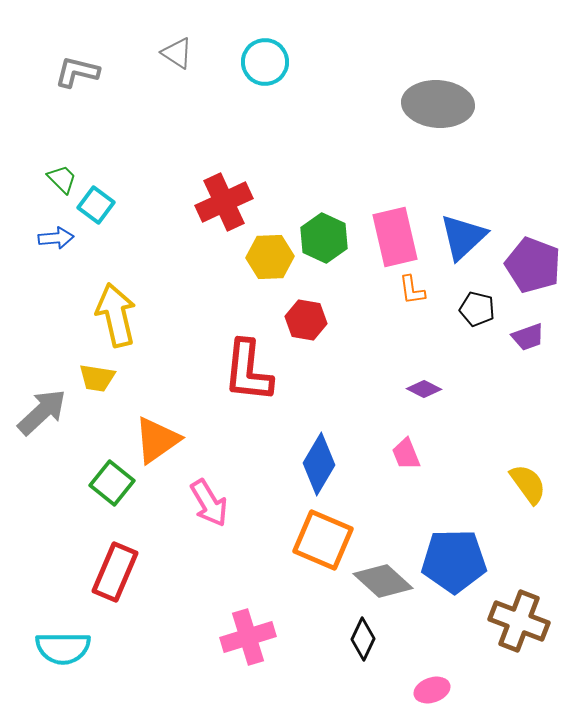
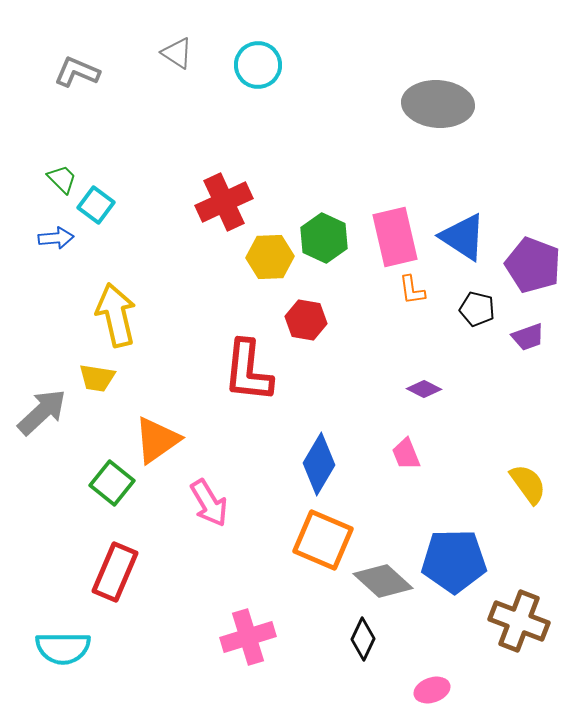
cyan circle: moved 7 px left, 3 px down
gray L-shape: rotated 9 degrees clockwise
blue triangle: rotated 44 degrees counterclockwise
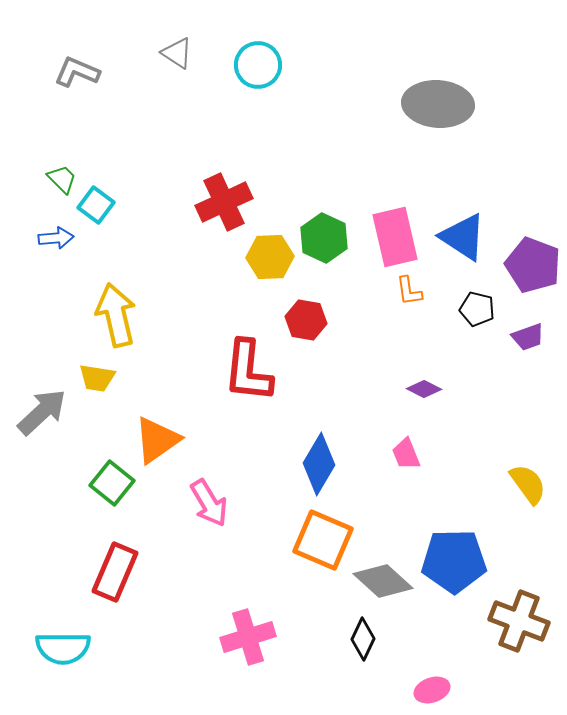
orange L-shape: moved 3 px left, 1 px down
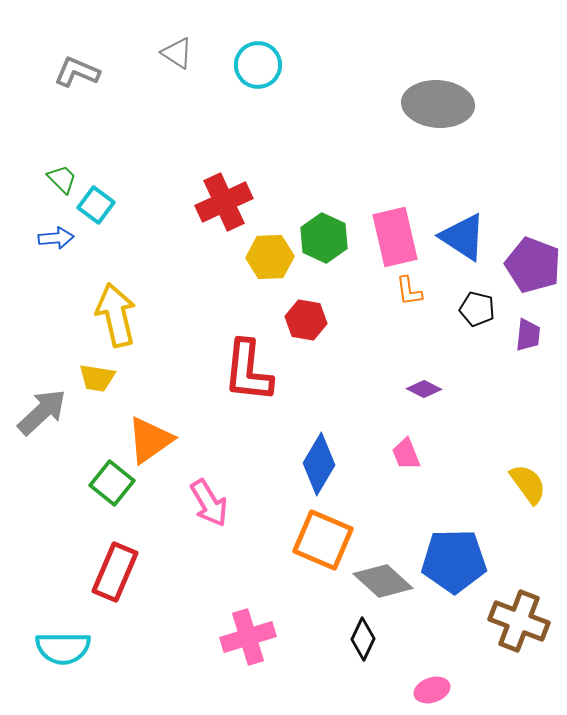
purple trapezoid: moved 2 px up; rotated 64 degrees counterclockwise
orange triangle: moved 7 px left
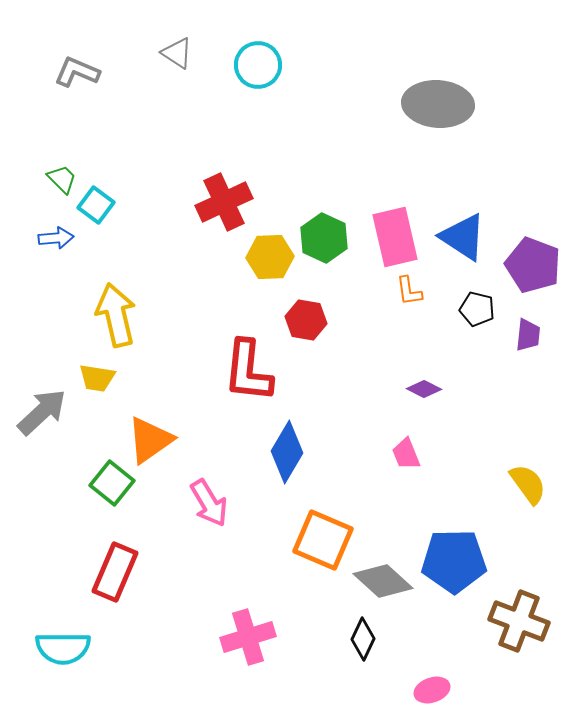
blue diamond: moved 32 px left, 12 px up
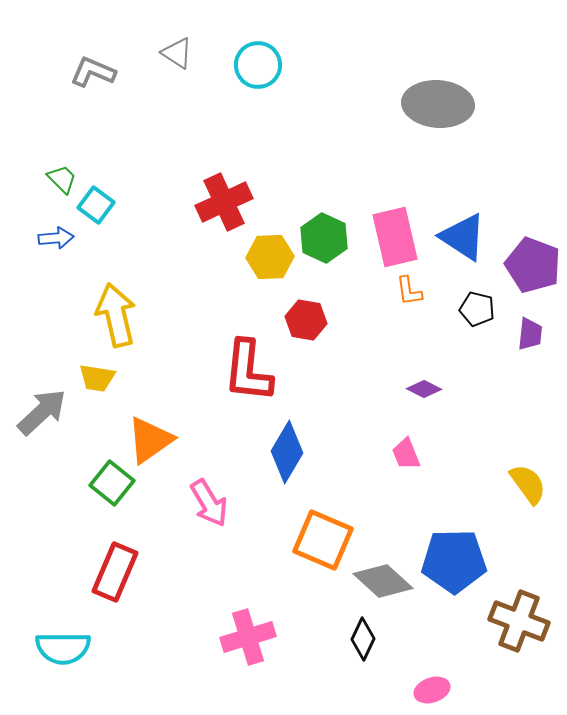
gray L-shape: moved 16 px right
purple trapezoid: moved 2 px right, 1 px up
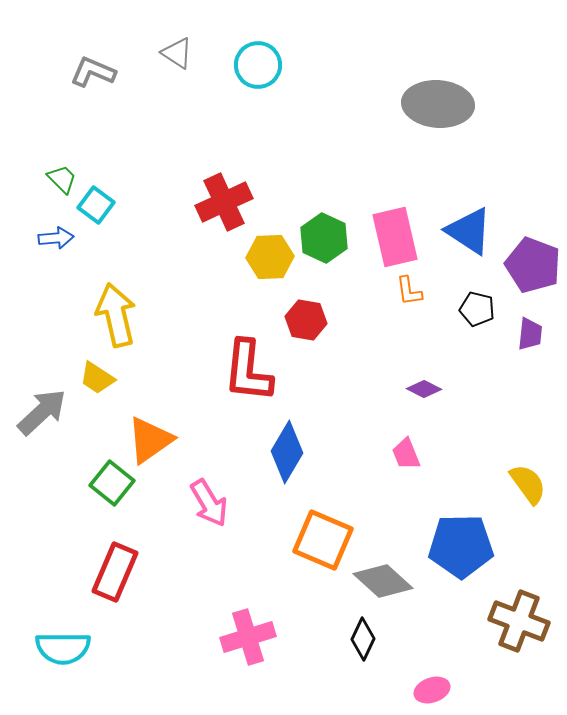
blue triangle: moved 6 px right, 6 px up
yellow trapezoid: rotated 24 degrees clockwise
blue pentagon: moved 7 px right, 15 px up
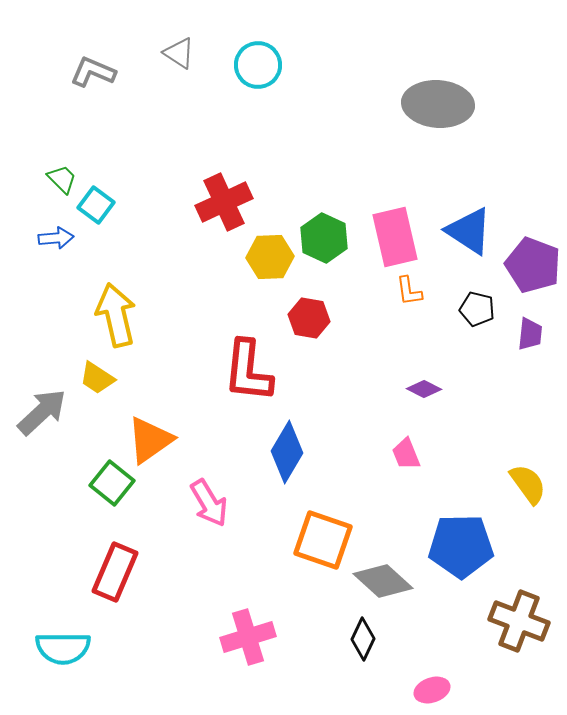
gray triangle: moved 2 px right
red hexagon: moved 3 px right, 2 px up
orange square: rotated 4 degrees counterclockwise
